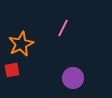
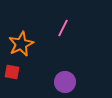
red square: moved 2 px down; rotated 21 degrees clockwise
purple circle: moved 8 px left, 4 px down
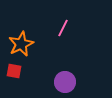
red square: moved 2 px right, 1 px up
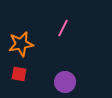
orange star: rotated 15 degrees clockwise
red square: moved 5 px right, 3 px down
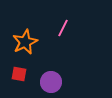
orange star: moved 4 px right, 2 px up; rotated 15 degrees counterclockwise
purple circle: moved 14 px left
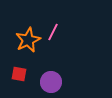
pink line: moved 10 px left, 4 px down
orange star: moved 3 px right, 2 px up
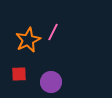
red square: rotated 14 degrees counterclockwise
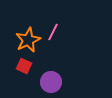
red square: moved 5 px right, 8 px up; rotated 28 degrees clockwise
